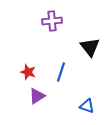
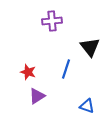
blue line: moved 5 px right, 3 px up
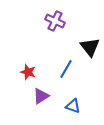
purple cross: moved 3 px right; rotated 30 degrees clockwise
blue line: rotated 12 degrees clockwise
purple triangle: moved 4 px right
blue triangle: moved 14 px left
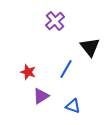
purple cross: rotated 24 degrees clockwise
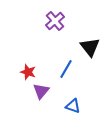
purple triangle: moved 5 px up; rotated 18 degrees counterclockwise
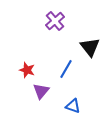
red star: moved 1 px left, 2 px up
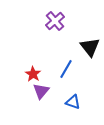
red star: moved 6 px right, 4 px down; rotated 14 degrees clockwise
blue triangle: moved 4 px up
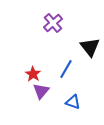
purple cross: moved 2 px left, 2 px down
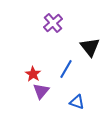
blue triangle: moved 4 px right
